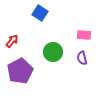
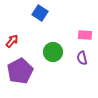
pink rectangle: moved 1 px right
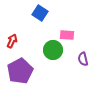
pink rectangle: moved 18 px left
red arrow: rotated 16 degrees counterclockwise
green circle: moved 2 px up
purple semicircle: moved 1 px right, 1 px down
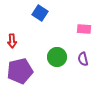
pink rectangle: moved 17 px right, 6 px up
red arrow: rotated 152 degrees clockwise
green circle: moved 4 px right, 7 px down
purple pentagon: rotated 15 degrees clockwise
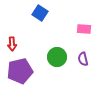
red arrow: moved 3 px down
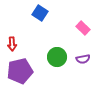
pink rectangle: moved 1 px left, 1 px up; rotated 40 degrees clockwise
purple semicircle: rotated 88 degrees counterclockwise
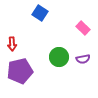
green circle: moved 2 px right
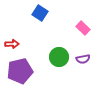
red arrow: rotated 88 degrees counterclockwise
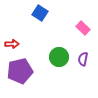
purple semicircle: rotated 112 degrees clockwise
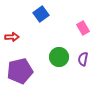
blue square: moved 1 px right, 1 px down; rotated 21 degrees clockwise
pink rectangle: rotated 16 degrees clockwise
red arrow: moved 7 px up
